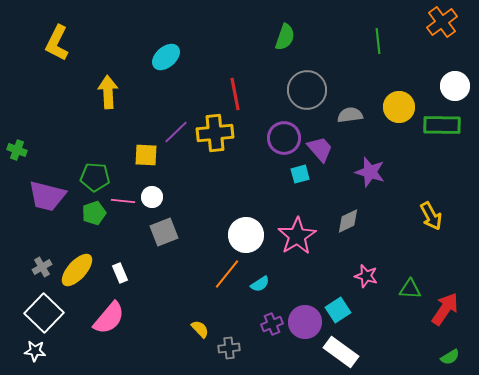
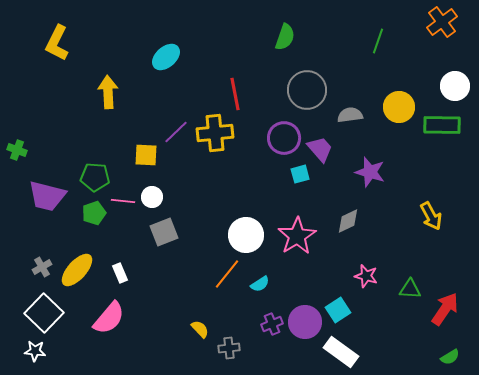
green line at (378, 41): rotated 25 degrees clockwise
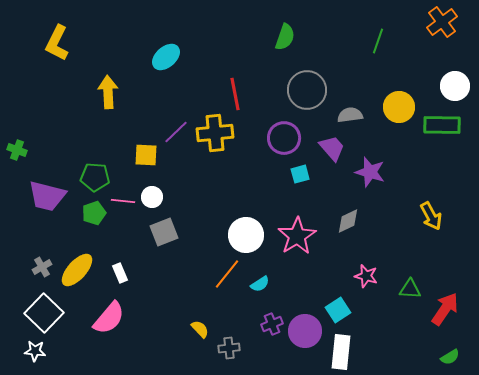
purple trapezoid at (320, 149): moved 12 px right, 1 px up
purple circle at (305, 322): moved 9 px down
white rectangle at (341, 352): rotated 60 degrees clockwise
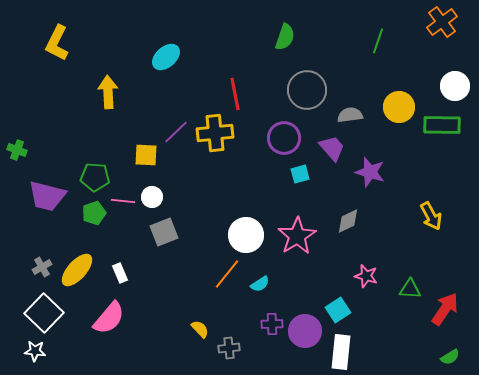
purple cross at (272, 324): rotated 20 degrees clockwise
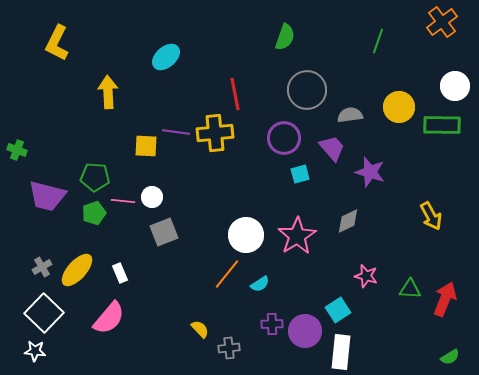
purple line at (176, 132): rotated 52 degrees clockwise
yellow square at (146, 155): moved 9 px up
red arrow at (445, 309): moved 10 px up; rotated 12 degrees counterclockwise
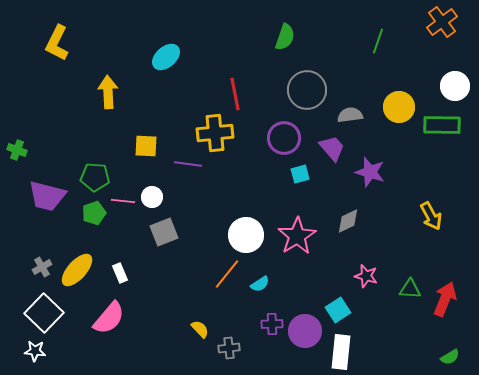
purple line at (176, 132): moved 12 px right, 32 px down
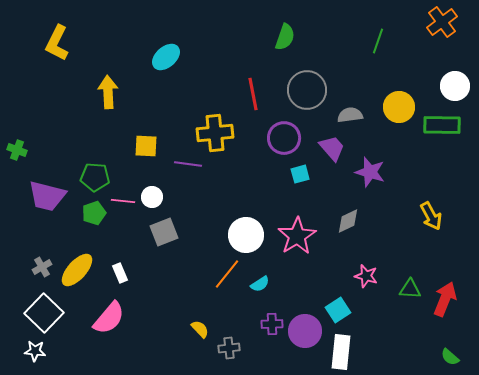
red line at (235, 94): moved 18 px right
green semicircle at (450, 357): rotated 72 degrees clockwise
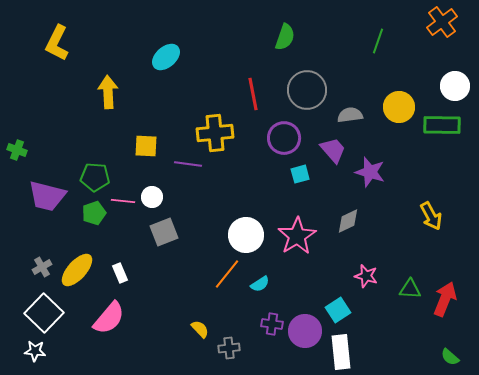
purple trapezoid at (332, 148): moved 1 px right, 2 px down
purple cross at (272, 324): rotated 10 degrees clockwise
white rectangle at (341, 352): rotated 12 degrees counterclockwise
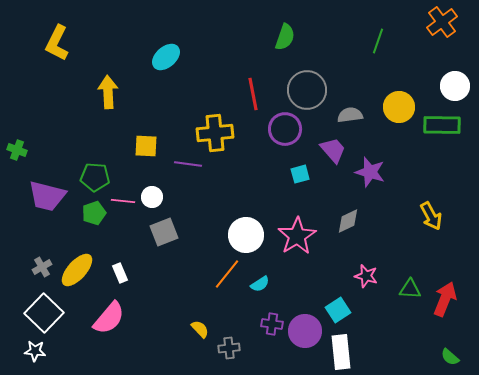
purple circle at (284, 138): moved 1 px right, 9 px up
